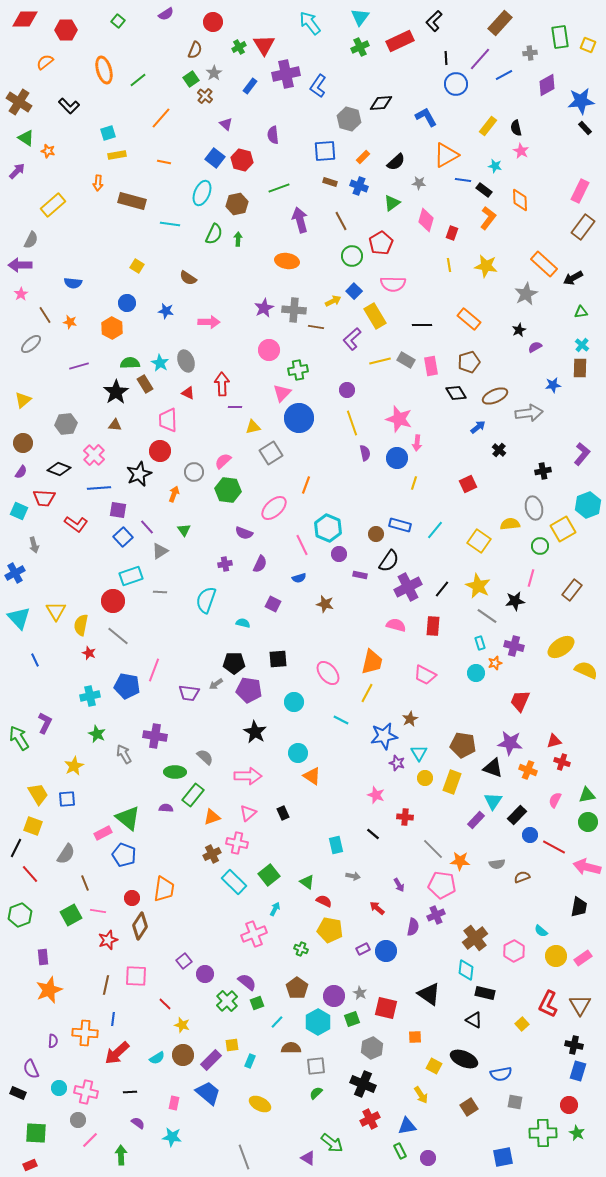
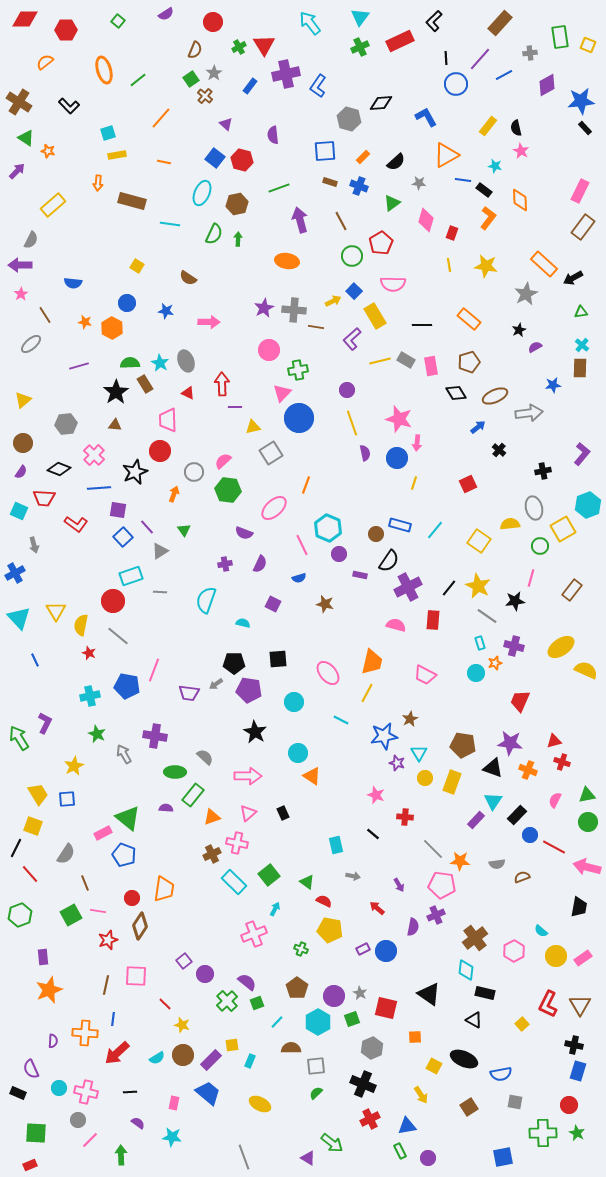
orange star at (70, 322): moved 15 px right
black star at (139, 474): moved 4 px left, 2 px up
black line at (442, 589): moved 7 px right, 1 px up
red rectangle at (433, 626): moved 6 px up
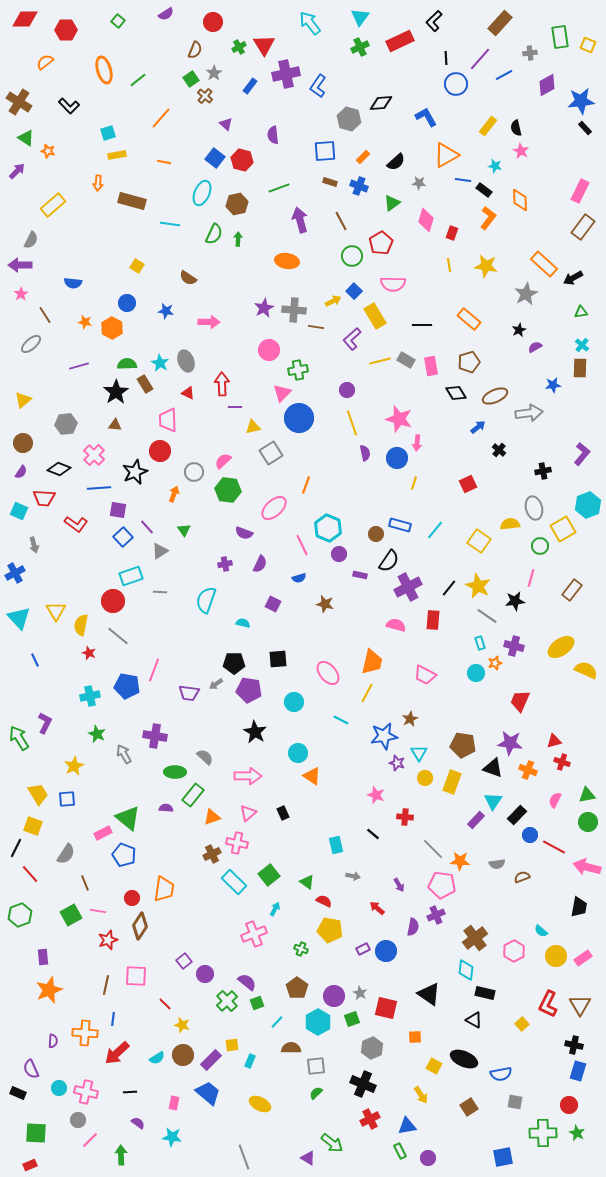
green semicircle at (130, 363): moved 3 px left, 1 px down
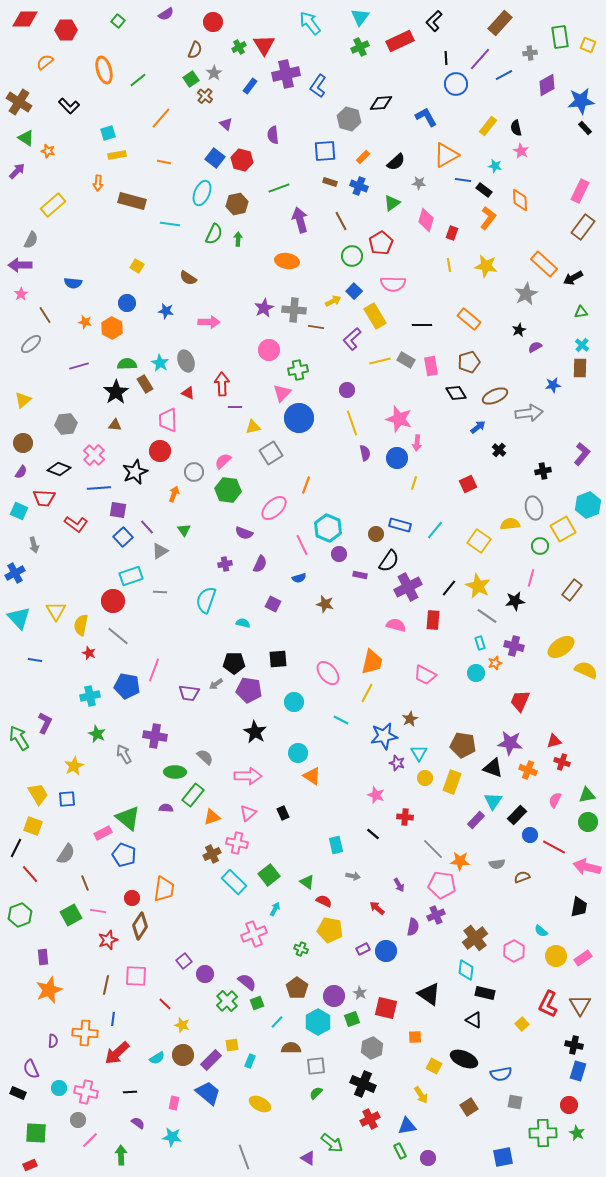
blue line at (35, 660): rotated 56 degrees counterclockwise
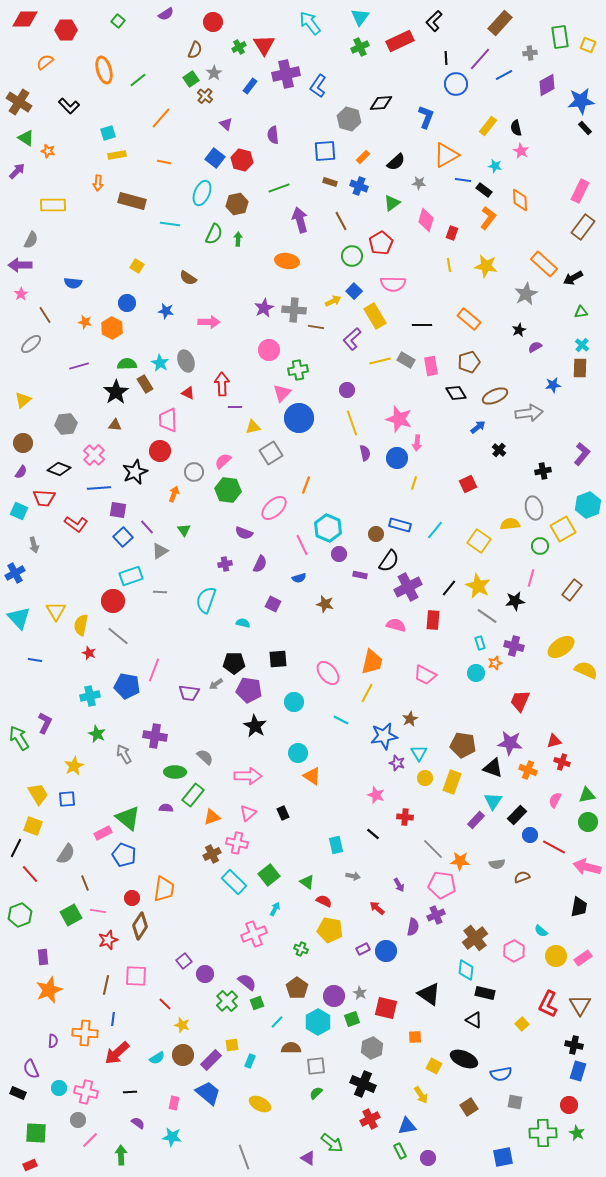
blue L-shape at (426, 117): rotated 50 degrees clockwise
yellow rectangle at (53, 205): rotated 40 degrees clockwise
black star at (255, 732): moved 6 px up
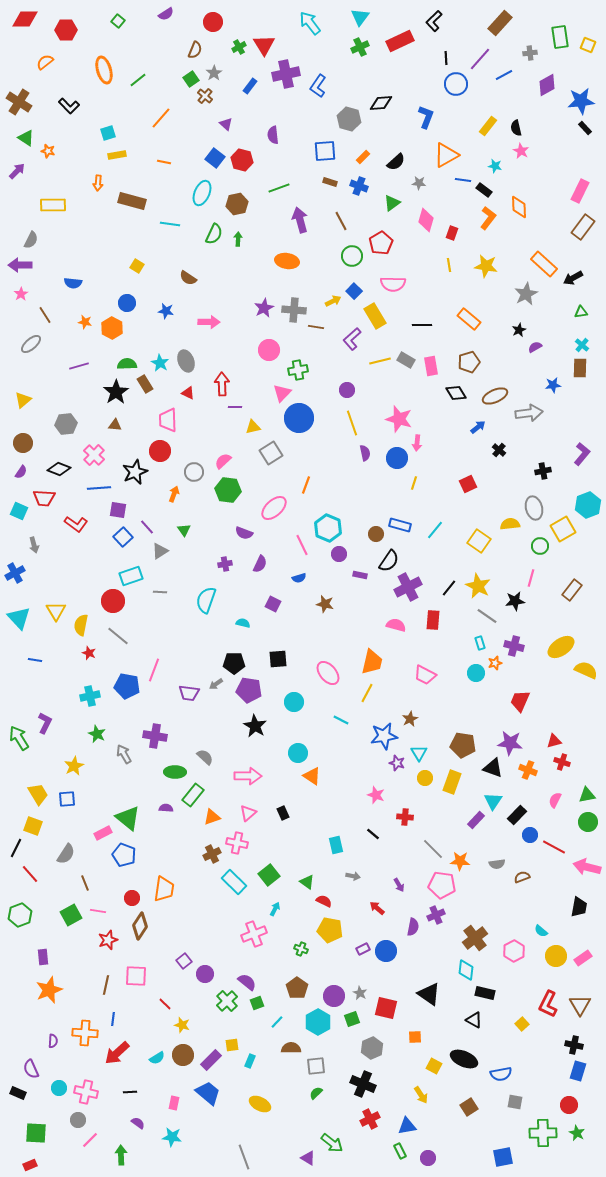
orange diamond at (520, 200): moved 1 px left, 7 px down
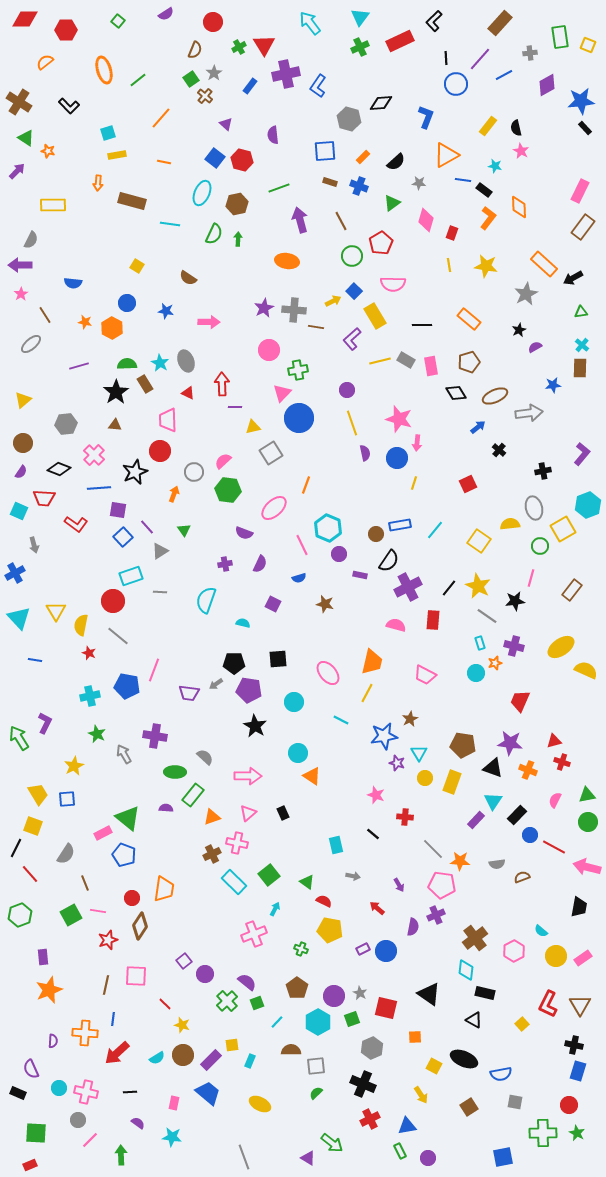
blue rectangle at (400, 525): rotated 25 degrees counterclockwise
brown semicircle at (291, 1048): moved 2 px down
